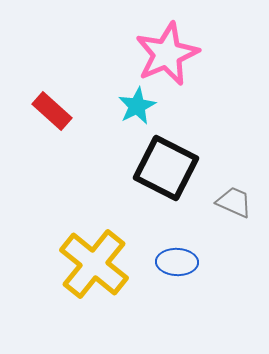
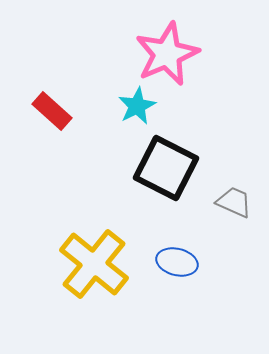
blue ellipse: rotated 12 degrees clockwise
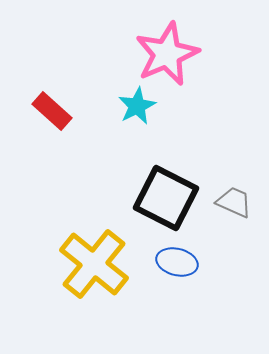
black square: moved 30 px down
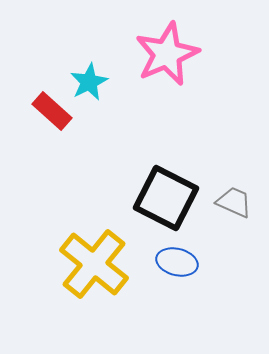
cyan star: moved 48 px left, 24 px up
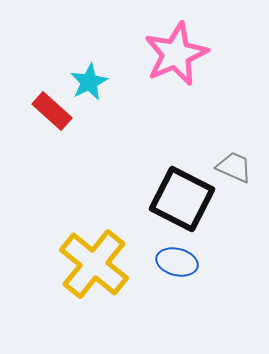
pink star: moved 9 px right
black square: moved 16 px right, 1 px down
gray trapezoid: moved 35 px up
